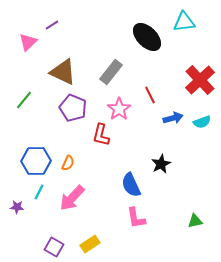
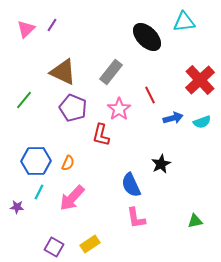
purple line: rotated 24 degrees counterclockwise
pink triangle: moved 2 px left, 13 px up
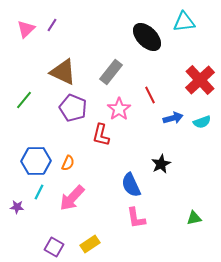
green triangle: moved 1 px left, 3 px up
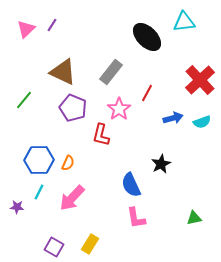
red line: moved 3 px left, 2 px up; rotated 54 degrees clockwise
blue hexagon: moved 3 px right, 1 px up
yellow rectangle: rotated 24 degrees counterclockwise
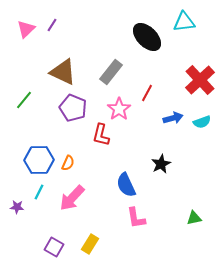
blue semicircle: moved 5 px left
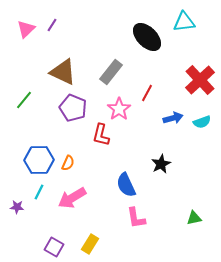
pink arrow: rotated 16 degrees clockwise
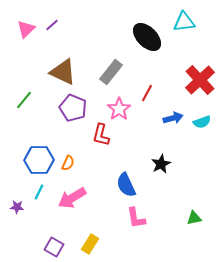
purple line: rotated 16 degrees clockwise
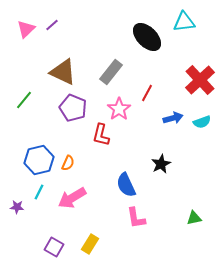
blue hexagon: rotated 12 degrees counterclockwise
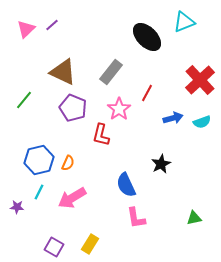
cyan triangle: rotated 15 degrees counterclockwise
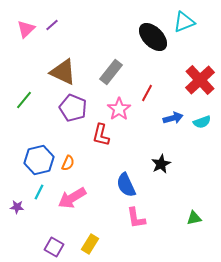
black ellipse: moved 6 px right
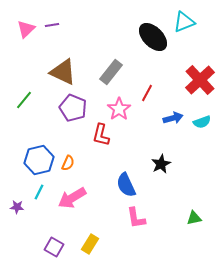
purple line: rotated 32 degrees clockwise
